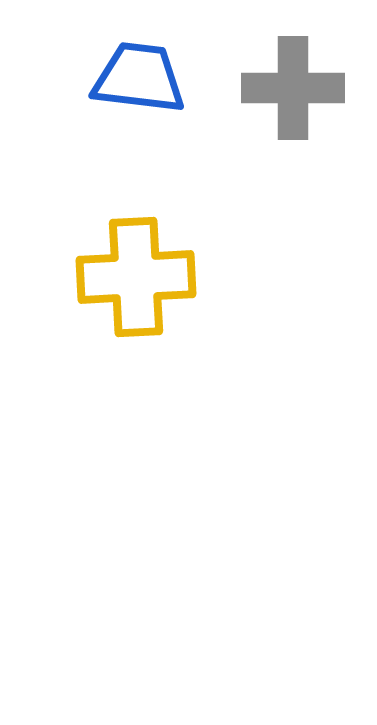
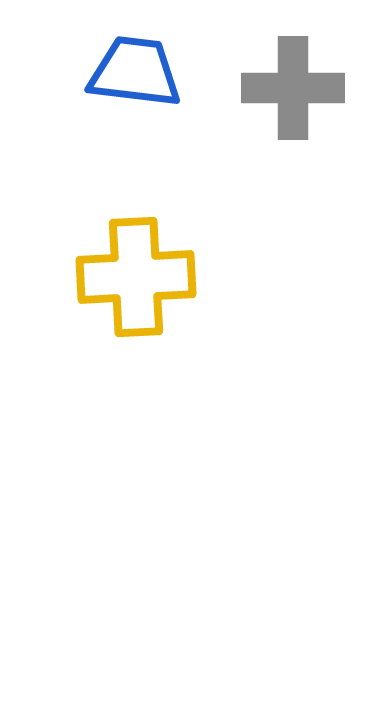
blue trapezoid: moved 4 px left, 6 px up
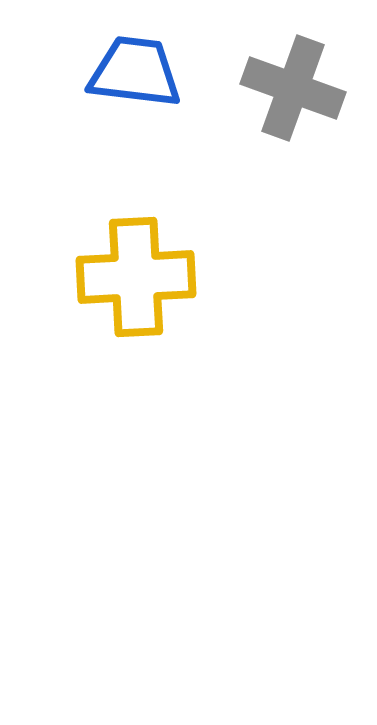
gray cross: rotated 20 degrees clockwise
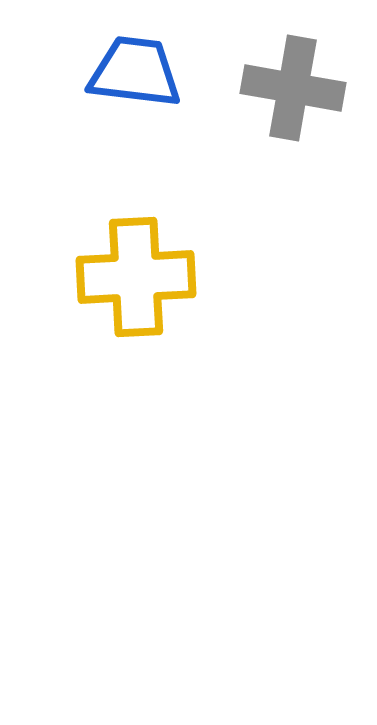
gray cross: rotated 10 degrees counterclockwise
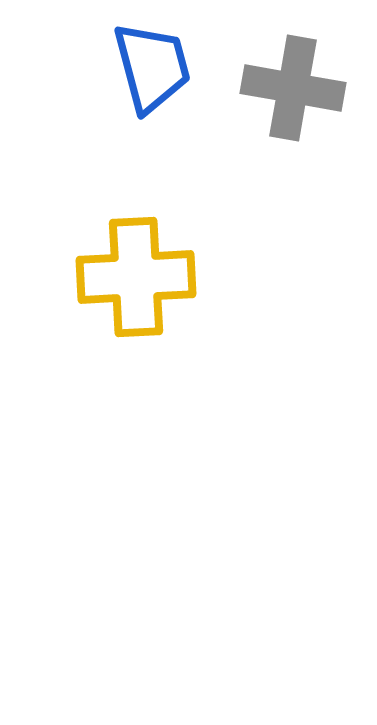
blue trapezoid: moved 17 px right, 5 px up; rotated 68 degrees clockwise
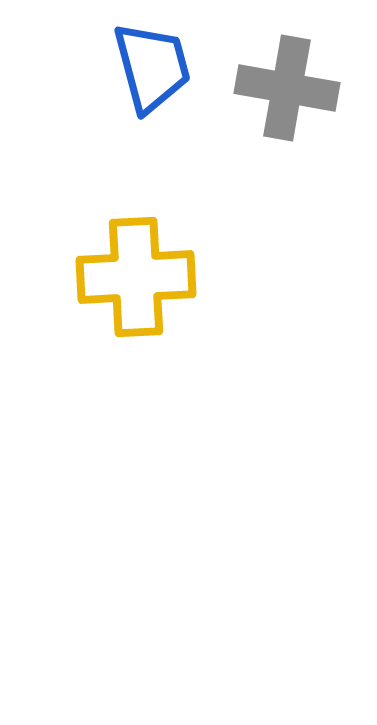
gray cross: moved 6 px left
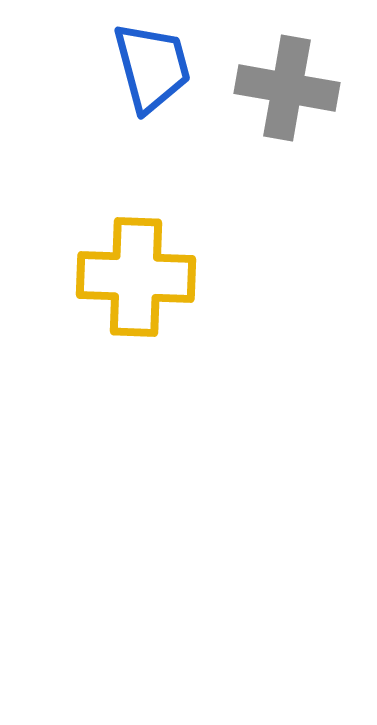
yellow cross: rotated 5 degrees clockwise
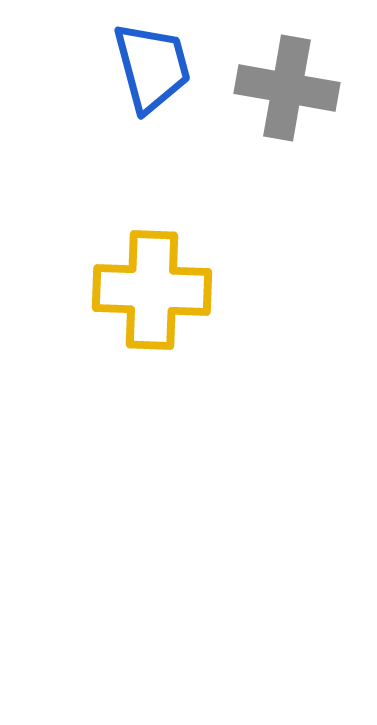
yellow cross: moved 16 px right, 13 px down
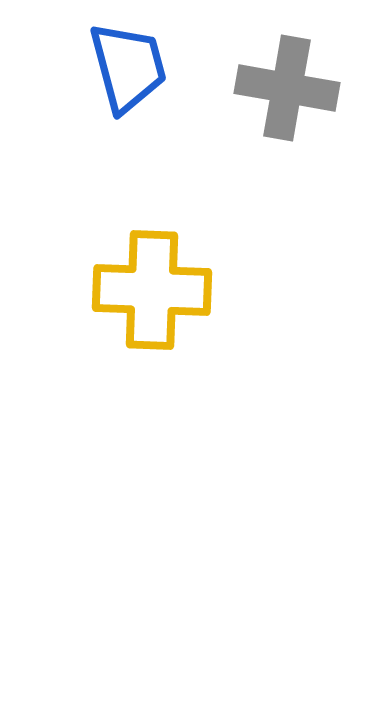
blue trapezoid: moved 24 px left
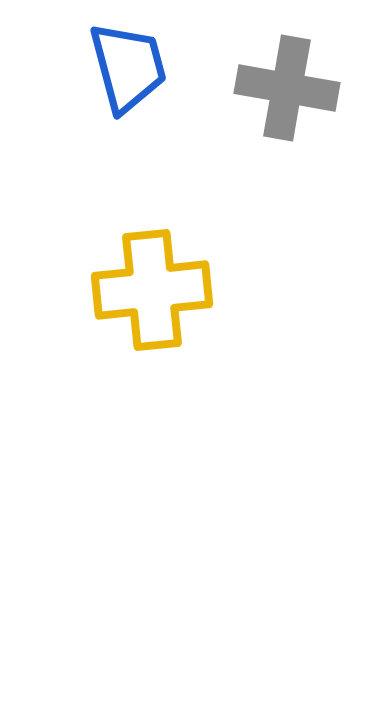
yellow cross: rotated 8 degrees counterclockwise
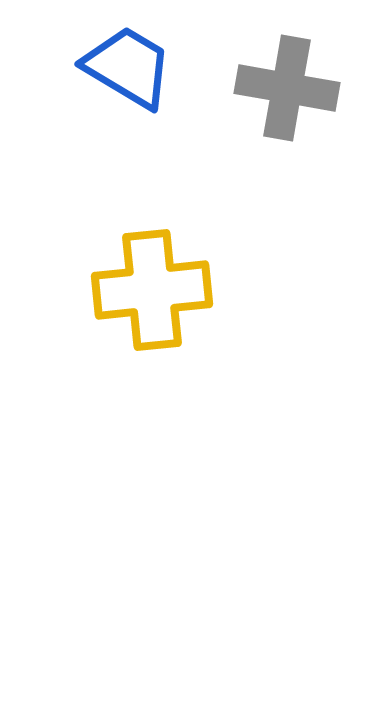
blue trapezoid: rotated 44 degrees counterclockwise
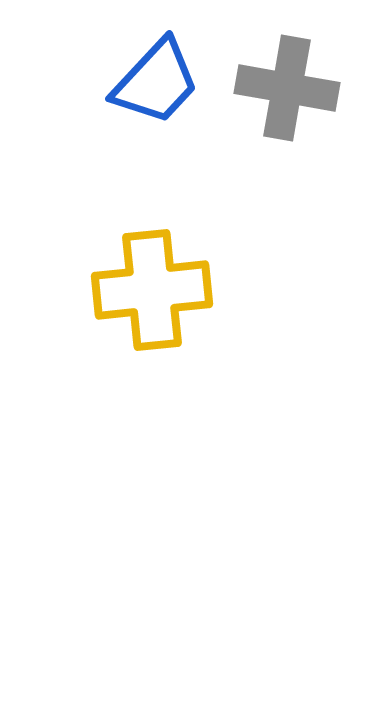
blue trapezoid: moved 28 px right, 15 px down; rotated 102 degrees clockwise
